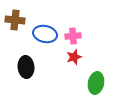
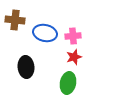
blue ellipse: moved 1 px up
green ellipse: moved 28 px left
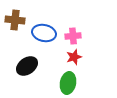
blue ellipse: moved 1 px left
black ellipse: moved 1 px right, 1 px up; rotated 60 degrees clockwise
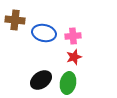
black ellipse: moved 14 px right, 14 px down
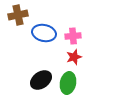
brown cross: moved 3 px right, 5 px up; rotated 18 degrees counterclockwise
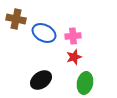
brown cross: moved 2 px left, 4 px down; rotated 24 degrees clockwise
blue ellipse: rotated 15 degrees clockwise
green ellipse: moved 17 px right
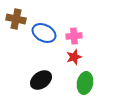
pink cross: moved 1 px right
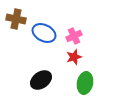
pink cross: rotated 21 degrees counterclockwise
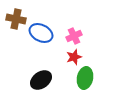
blue ellipse: moved 3 px left
green ellipse: moved 5 px up
